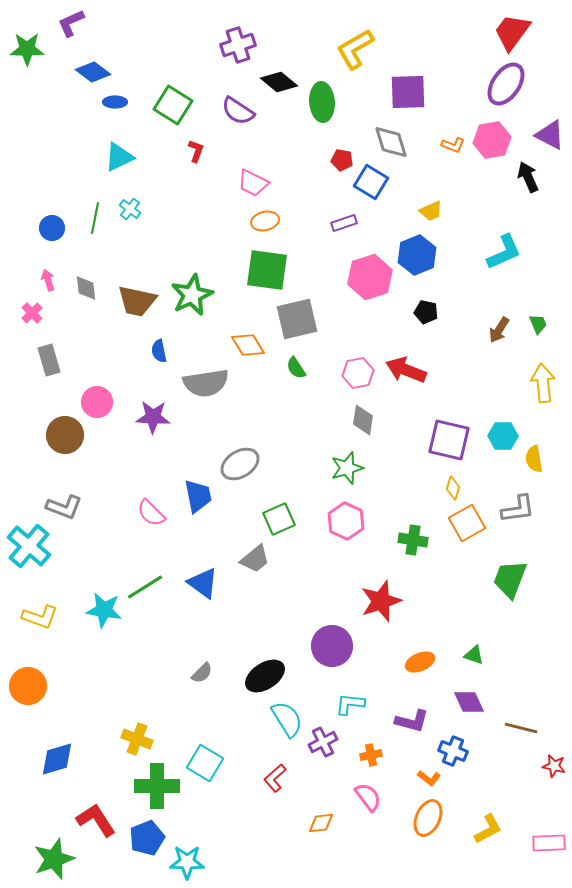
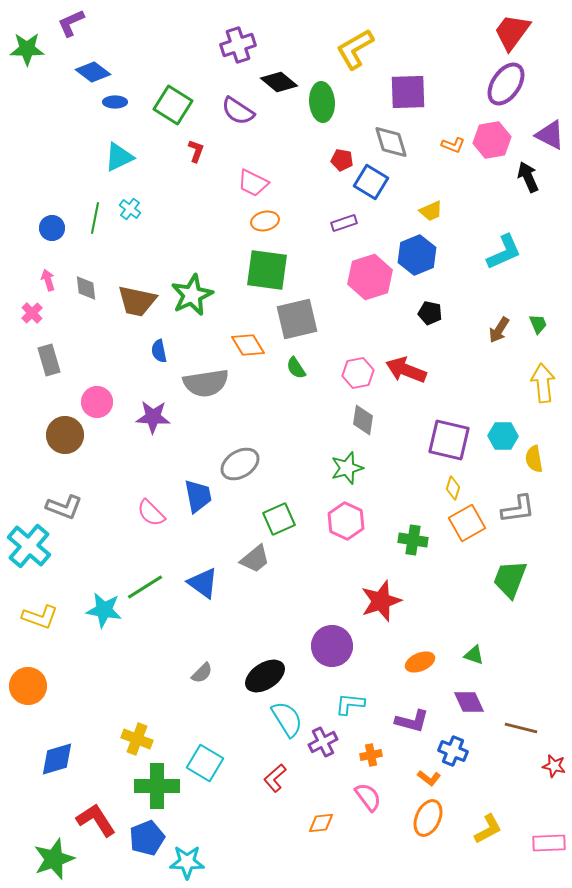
black pentagon at (426, 312): moved 4 px right, 1 px down
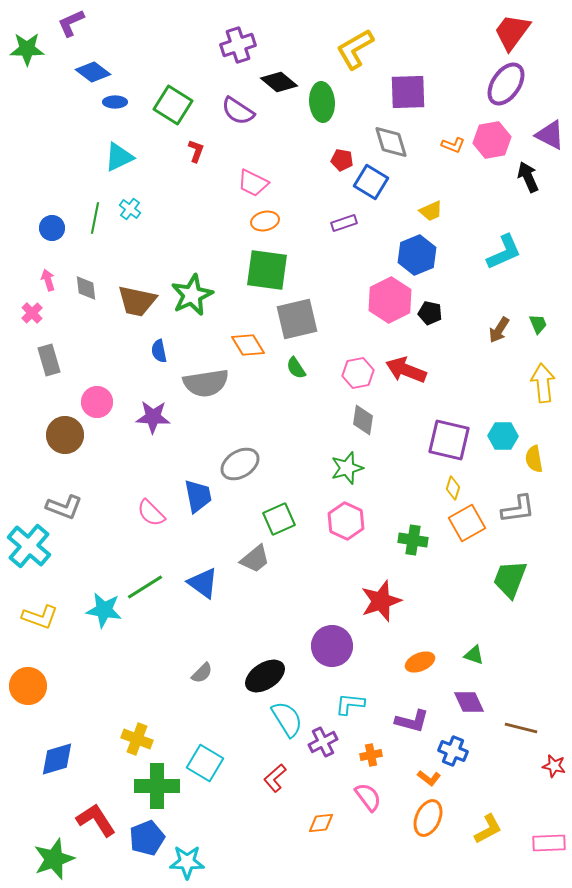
pink hexagon at (370, 277): moved 20 px right, 23 px down; rotated 9 degrees counterclockwise
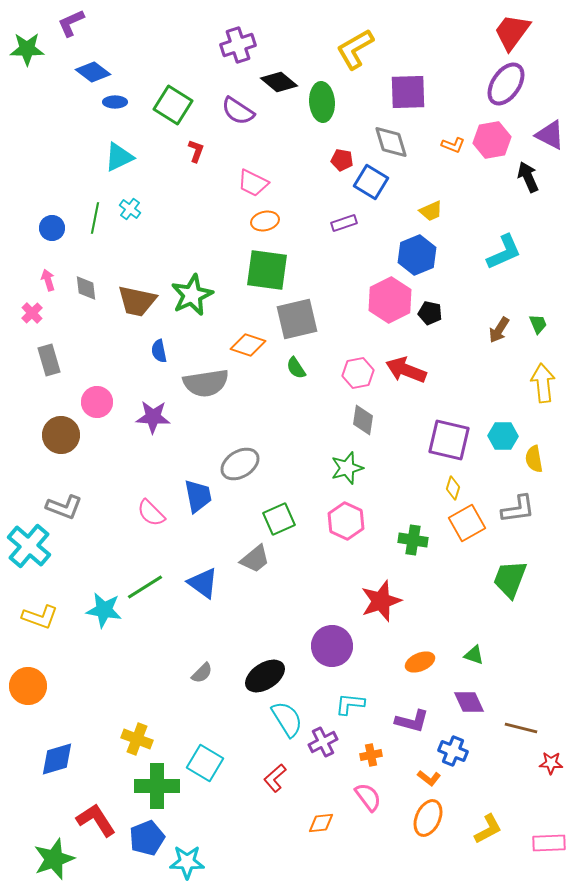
orange diamond at (248, 345): rotated 40 degrees counterclockwise
brown circle at (65, 435): moved 4 px left
red star at (554, 766): moved 3 px left, 3 px up; rotated 10 degrees counterclockwise
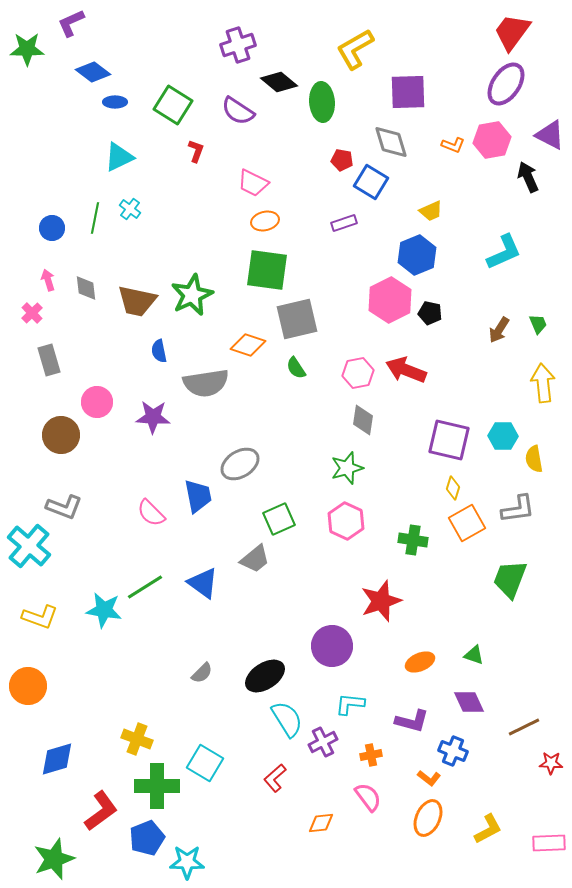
brown line at (521, 728): moved 3 px right, 1 px up; rotated 40 degrees counterclockwise
red L-shape at (96, 820): moved 5 px right, 9 px up; rotated 87 degrees clockwise
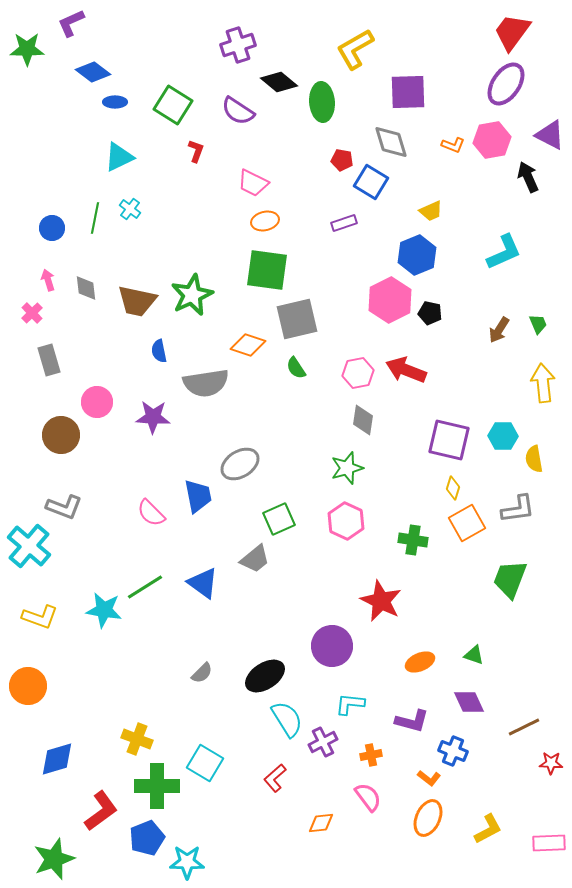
red star at (381, 601): rotated 27 degrees counterclockwise
